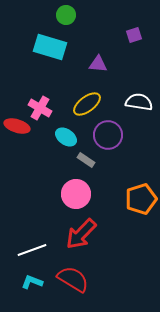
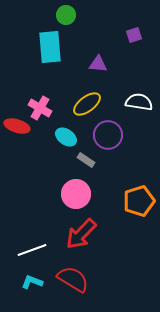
cyan rectangle: rotated 68 degrees clockwise
orange pentagon: moved 2 px left, 2 px down
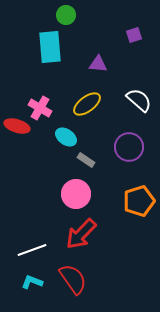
white semicircle: moved 2 px up; rotated 32 degrees clockwise
purple circle: moved 21 px right, 12 px down
red semicircle: rotated 24 degrees clockwise
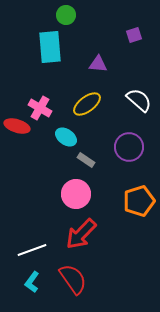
cyan L-shape: rotated 75 degrees counterclockwise
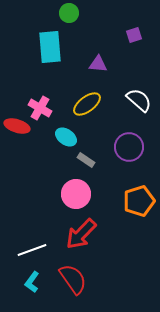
green circle: moved 3 px right, 2 px up
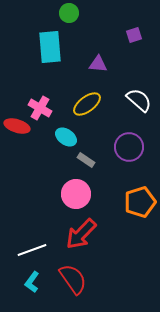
orange pentagon: moved 1 px right, 1 px down
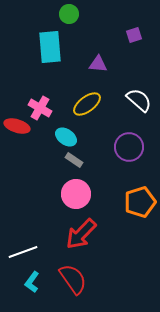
green circle: moved 1 px down
gray rectangle: moved 12 px left
white line: moved 9 px left, 2 px down
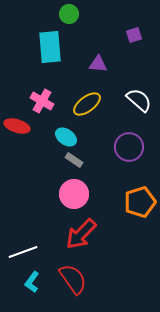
pink cross: moved 2 px right, 7 px up
pink circle: moved 2 px left
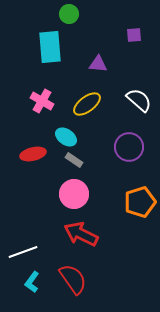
purple square: rotated 14 degrees clockwise
red ellipse: moved 16 px right, 28 px down; rotated 30 degrees counterclockwise
red arrow: rotated 72 degrees clockwise
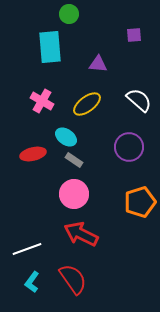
white line: moved 4 px right, 3 px up
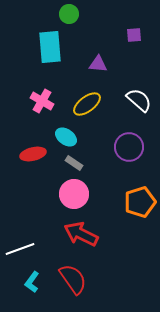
gray rectangle: moved 3 px down
white line: moved 7 px left
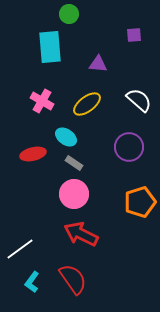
white line: rotated 16 degrees counterclockwise
